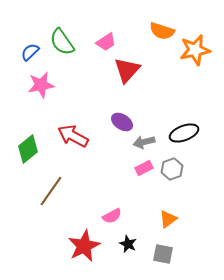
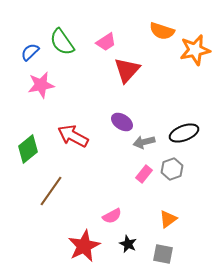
pink rectangle: moved 6 px down; rotated 24 degrees counterclockwise
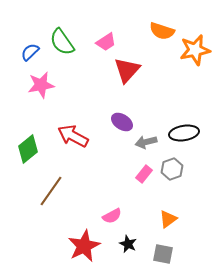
black ellipse: rotated 12 degrees clockwise
gray arrow: moved 2 px right
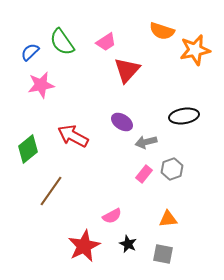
black ellipse: moved 17 px up
orange triangle: rotated 30 degrees clockwise
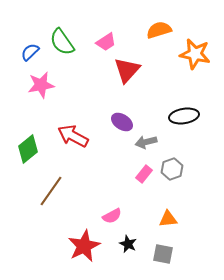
orange semicircle: moved 3 px left, 1 px up; rotated 145 degrees clockwise
orange star: moved 4 px down; rotated 24 degrees clockwise
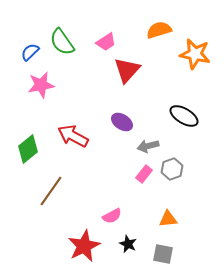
black ellipse: rotated 40 degrees clockwise
gray arrow: moved 2 px right, 4 px down
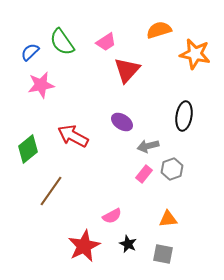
black ellipse: rotated 68 degrees clockwise
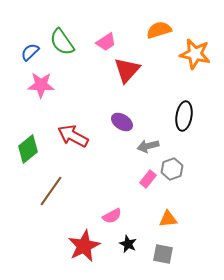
pink star: rotated 12 degrees clockwise
pink rectangle: moved 4 px right, 5 px down
